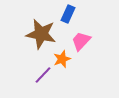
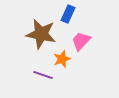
purple line: rotated 66 degrees clockwise
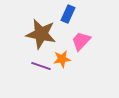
orange star: rotated 12 degrees clockwise
purple line: moved 2 px left, 9 px up
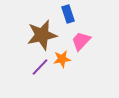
blue rectangle: rotated 42 degrees counterclockwise
brown star: moved 1 px right, 1 px down; rotated 24 degrees counterclockwise
purple line: moved 1 px left, 1 px down; rotated 66 degrees counterclockwise
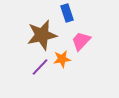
blue rectangle: moved 1 px left, 1 px up
